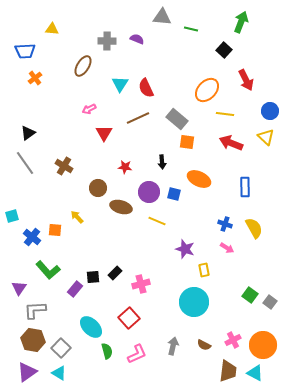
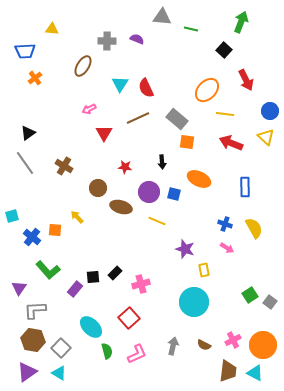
green square at (250, 295): rotated 21 degrees clockwise
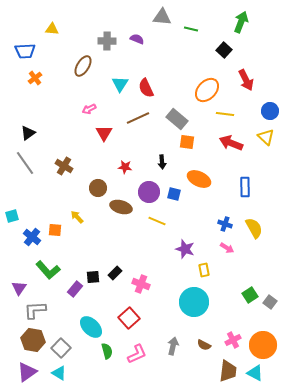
pink cross at (141, 284): rotated 36 degrees clockwise
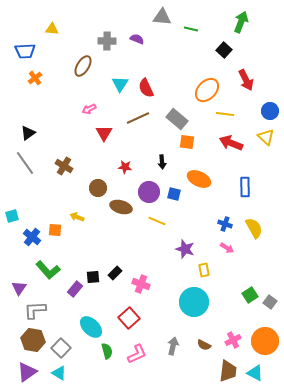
yellow arrow at (77, 217): rotated 24 degrees counterclockwise
orange circle at (263, 345): moved 2 px right, 4 px up
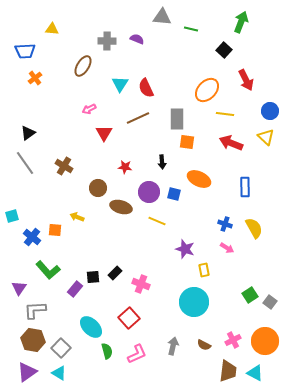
gray rectangle at (177, 119): rotated 50 degrees clockwise
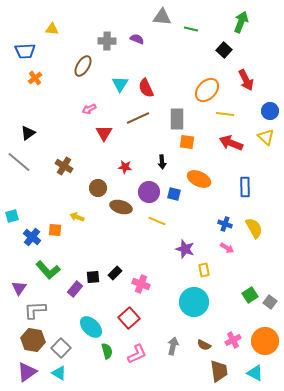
gray line at (25, 163): moved 6 px left, 1 px up; rotated 15 degrees counterclockwise
brown trapezoid at (228, 371): moved 9 px left; rotated 15 degrees counterclockwise
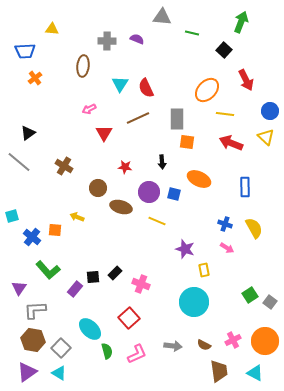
green line at (191, 29): moved 1 px right, 4 px down
brown ellipse at (83, 66): rotated 25 degrees counterclockwise
cyan ellipse at (91, 327): moved 1 px left, 2 px down
gray arrow at (173, 346): rotated 84 degrees clockwise
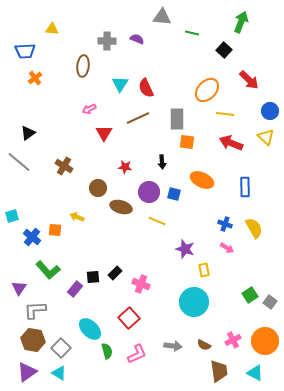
red arrow at (246, 80): moved 3 px right; rotated 20 degrees counterclockwise
orange ellipse at (199, 179): moved 3 px right, 1 px down
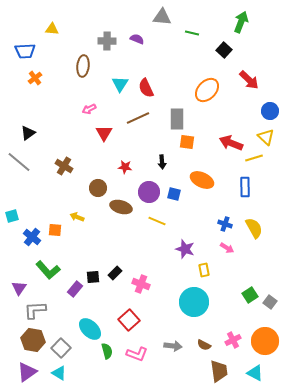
yellow line at (225, 114): moved 29 px right, 44 px down; rotated 24 degrees counterclockwise
red square at (129, 318): moved 2 px down
pink L-shape at (137, 354): rotated 45 degrees clockwise
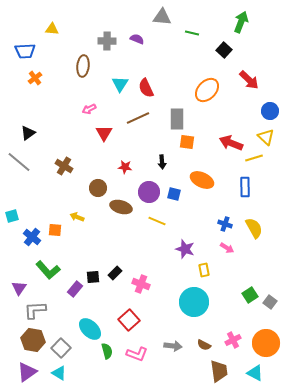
orange circle at (265, 341): moved 1 px right, 2 px down
